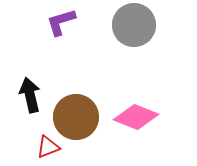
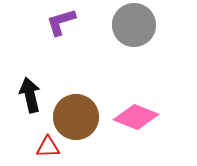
red triangle: rotated 20 degrees clockwise
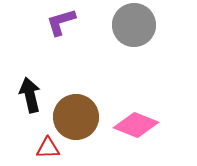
pink diamond: moved 8 px down
red triangle: moved 1 px down
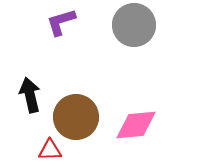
pink diamond: rotated 27 degrees counterclockwise
red triangle: moved 2 px right, 2 px down
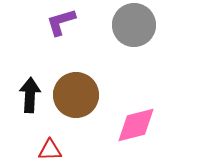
black arrow: rotated 16 degrees clockwise
brown circle: moved 22 px up
pink diamond: rotated 9 degrees counterclockwise
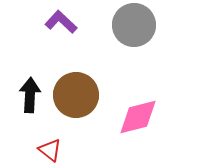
purple L-shape: rotated 60 degrees clockwise
pink diamond: moved 2 px right, 8 px up
red triangle: rotated 40 degrees clockwise
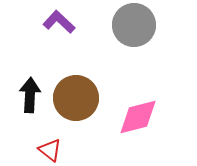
purple L-shape: moved 2 px left
brown circle: moved 3 px down
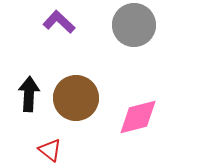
black arrow: moved 1 px left, 1 px up
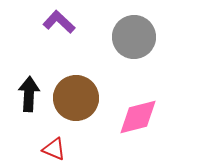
gray circle: moved 12 px down
red triangle: moved 4 px right, 1 px up; rotated 15 degrees counterclockwise
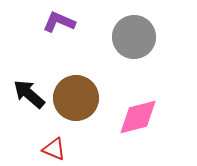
purple L-shape: rotated 20 degrees counterclockwise
black arrow: rotated 52 degrees counterclockwise
